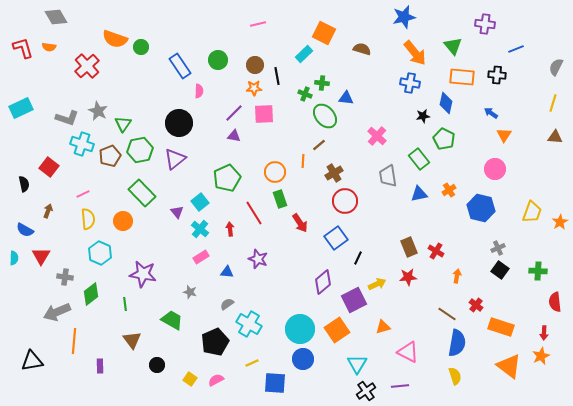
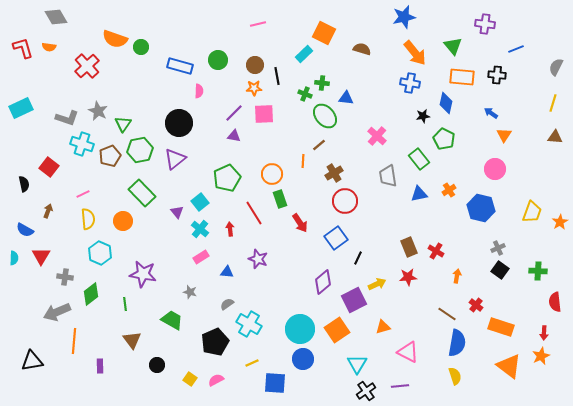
blue rectangle at (180, 66): rotated 40 degrees counterclockwise
orange circle at (275, 172): moved 3 px left, 2 px down
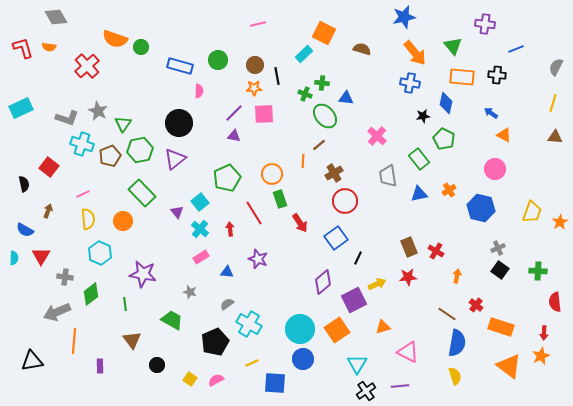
orange triangle at (504, 135): rotated 35 degrees counterclockwise
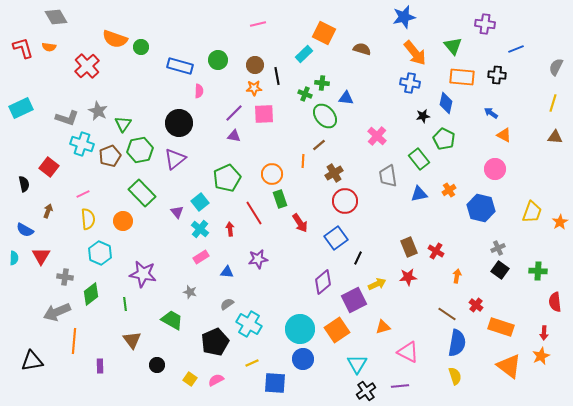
purple star at (258, 259): rotated 30 degrees counterclockwise
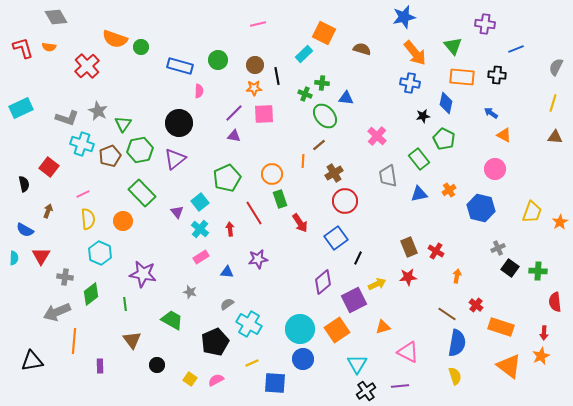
black square at (500, 270): moved 10 px right, 2 px up
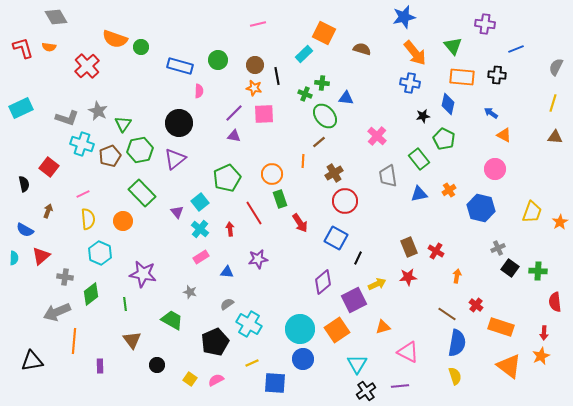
orange star at (254, 88): rotated 14 degrees clockwise
blue diamond at (446, 103): moved 2 px right, 1 px down
brown line at (319, 145): moved 3 px up
blue square at (336, 238): rotated 25 degrees counterclockwise
red triangle at (41, 256): rotated 18 degrees clockwise
